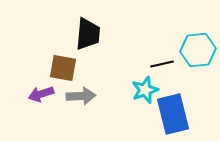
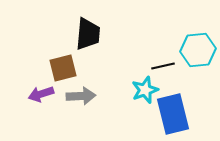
black line: moved 1 px right, 2 px down
brown square: rotated 24 degrees counterclockwise
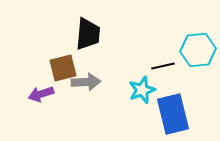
cyan star: moved 3 px left
gray arrow: moved 5 px right, 14 px up
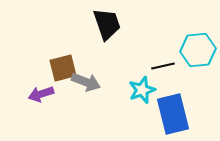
black trapezoid: moved 19 px right, 10 px up; rotated 24 degrees counterclockwise
gray arrow: rotated 24 degrees clockwise
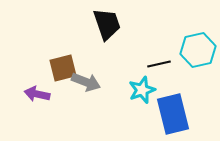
cyan hexagon: rotated 8 degrees counterclockwise
black line: moved 4 px left, 2 px up
purple arrow: moved 4 px left; rotated 30 degrees clockwise
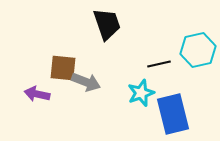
brown square: rotated 20 degrees clockwise
cyan star: moved 1 px left, 3 px down
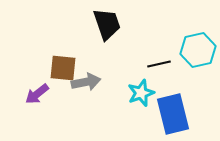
gray arrow: rotated 32 degrees counterclockwise
purple arrow: rotated 50 degrees counterclockwise
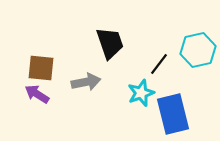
black trapezoid: moved 3 px right, 19 px down
black line: rotated 40 degrees counterclockwise
brown square: moved 22 px left
purple arrow: rotated 70 degrees clockwise
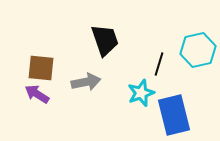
black trapezoid: moved 5 px left, 3 px up
black line: rotated 20 degrees counterclockwise
blue rectangle: moved 1 px right, 1 px down
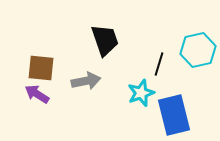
gray arrow: moved 1 px up
